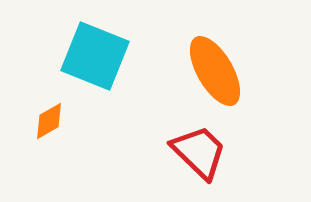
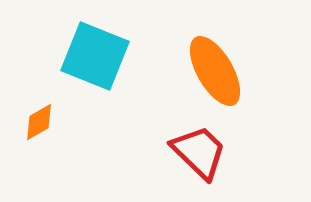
orange diamond: moved 10 px left, 1 px down
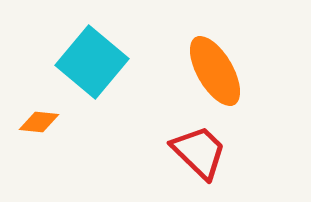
cyan square: moved 3 px left, 6 px down; rotated 18 degrees clockwise
orange diamond: rotated 36 degrees clockwise
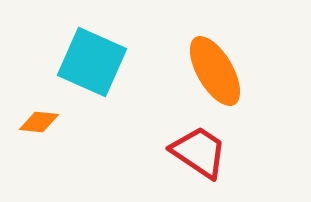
cyan square: rotated 16 degrees counterclockwise
red trapezoid: rotated 10 degrees counterclockwise
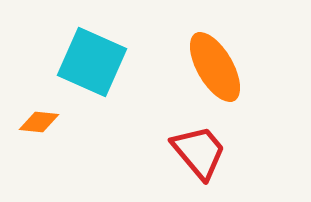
orange ellipse: moved 4 px up
red trapezoid: rotated 16 degrees clockwise
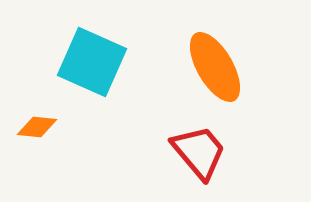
orange diamond: moved 2 px left, 5 px down
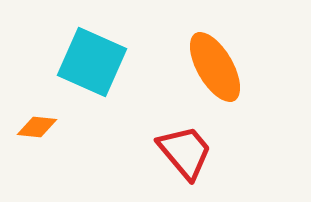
red trapezoid: moved 14 px left
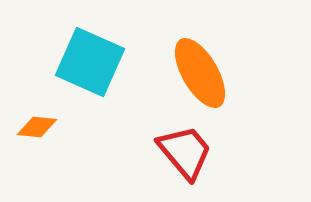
cyan square: moved 2 px left
orange ellipse: moved 15 px left, 6 px down
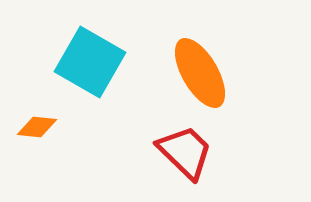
cyan square: rotated 6 degrees clockwise
red trapezoid: rotated 6 degrees counterclockwise
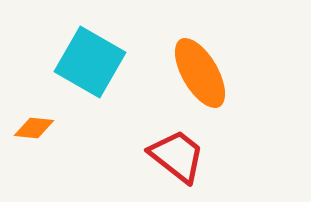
orange diamond: moved 3 px left, 1 px down
red trapezoid: moved 8 px left, 4 px down; rotated 6 degrees counterclockwise
